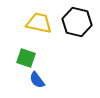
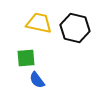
black hexagon: moved 2 px left, 6 px down
green square: rotated 24 degrees counterclockwise
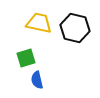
green square: rotated 12 degrees counterclockwise
blue semicircle: rotated 24 degrees clockwise
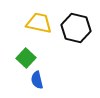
black hexagon: moved 1 px right
green square: rotated 30 degrees counterclockwise
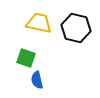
green square: rotated 24 degrees counterclockwise
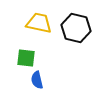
green square: rotated 12 degrees counterclockwise
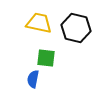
green square: moved 20 px right
blue semicircle: moved 4 px left, 1 px up; rotated 24 degrees clockwise
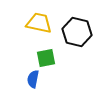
black hexagon: moved 1 px right, 4 px down
green square: rotated 18 degrees counterclockwise
